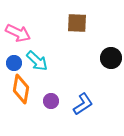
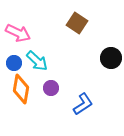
brown square: rotated 30 degrees clockwise
purple circle: moved 13 px up
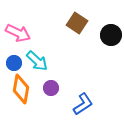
black circle: moved 23 px up
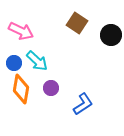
pink arrow: moved 3 px right, 2 px up
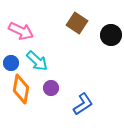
blue circle: moved 3 px left
